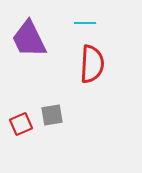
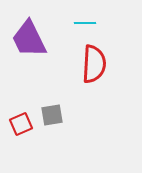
red semicircle: moved 2 px right
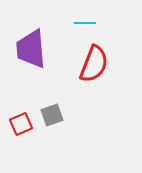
purple trapezoid: moved 2 px right, 10 px down; rotated 21 degrees clockwise
red semicircle: rotated 18 degrees clockwise
gray square: rotated 10 degrees counterclockwise
